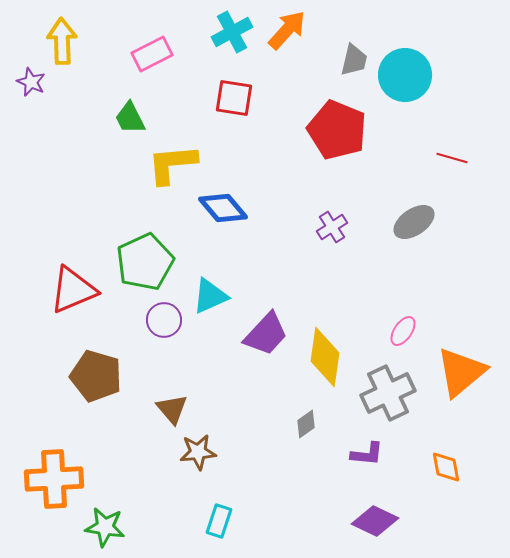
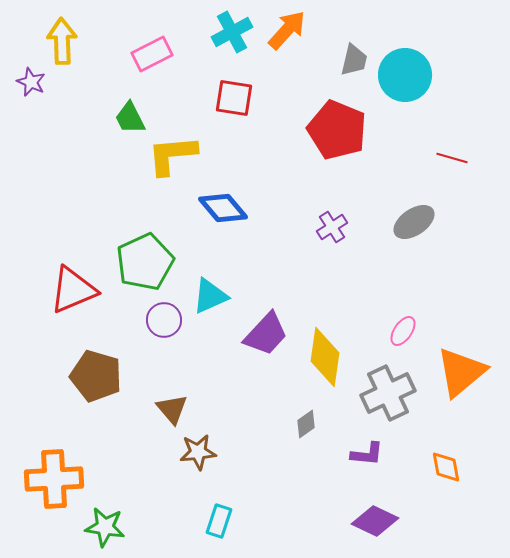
yellow L-shape: moved 9 px up
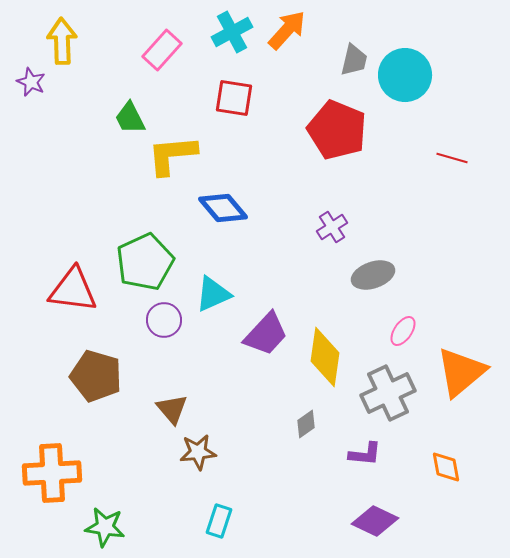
pink rectangle: moved 10 px right, 4 px up; rotated 21 degrees counterclockwise
gray ellipse: moved 41 px left, 53 px down; rotated 15 degrees clockwise
red triangle: rotated 30 degrees clockwise
cyan triangle: moved 3 px right, 2 px up
purple L-shape: moved 2 px left
orange cross: moved 2 px left, 6 px up
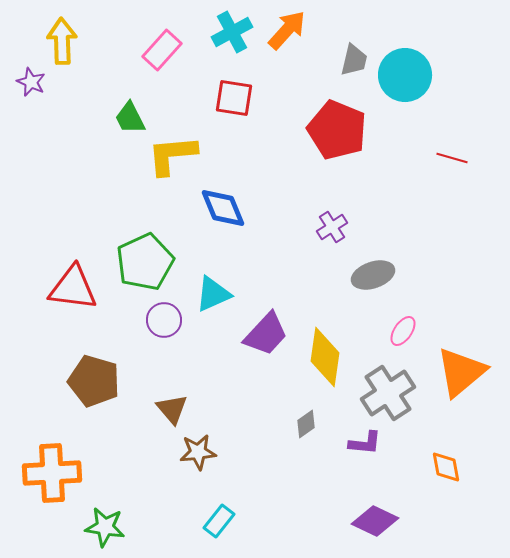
blue diamond: rotated 18 degrees clockwise
red triangle: moved 2 px up
brown pentagon: moved 2 px left, 5 px down
gray cross: rotated 8 degrees counterclockwise
purple L-shape: moved 11 px up
cyan rectangle: rotated 20 degrees clockwise
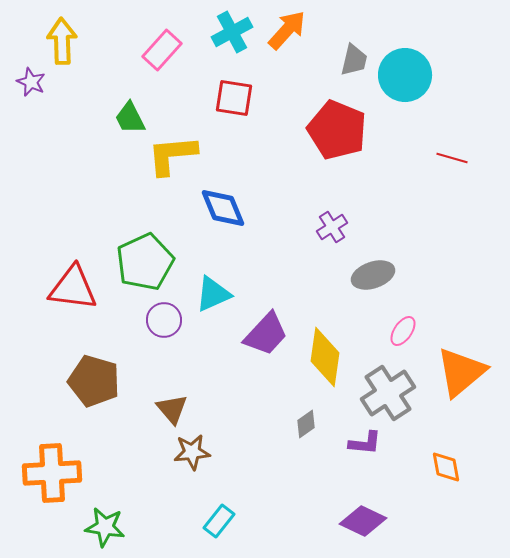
brown star: moved 6 px left
purple diamond: moved 12 px left
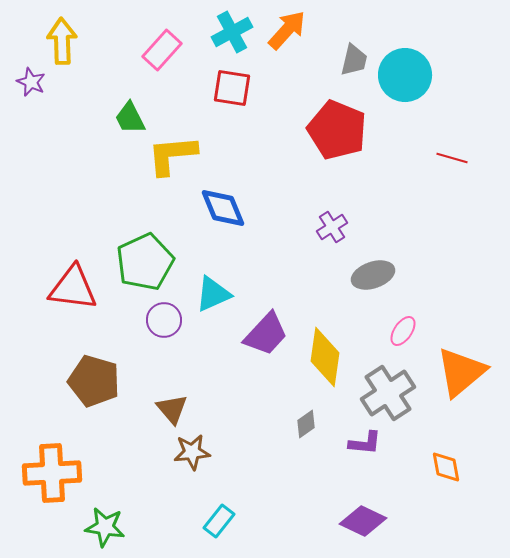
red square: moved 2 px left, 10 px up
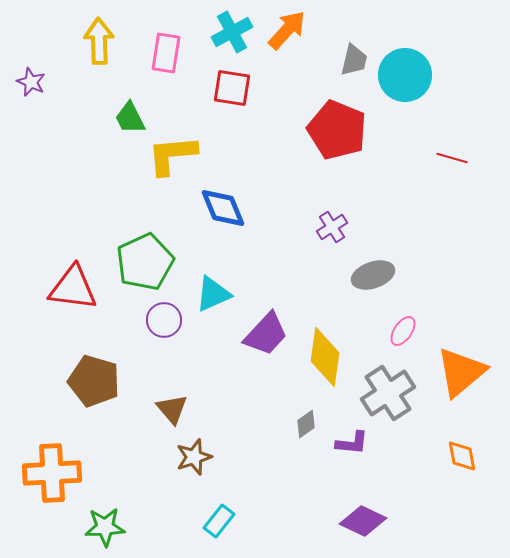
yellow arrow: moved 37 px right
pink rectangle: moved 4 px right, 3 px down; rotated 33 degrees counterclockwise
purple L-shape: moved 13 px left
brown star: moved 2 px right, 5 px down; rotated 12 degrees counterclockwise
orange diamond: moved 16 px right, 11 px up
green star: rotated 12 degrees counterclockwise
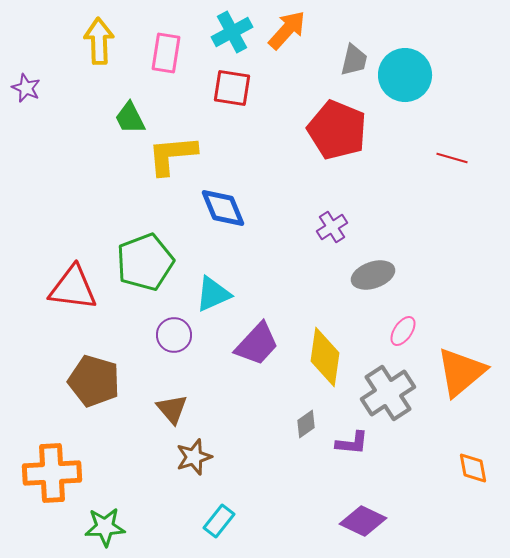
purple star: moved 5 px left, 6 px down
green pentagon: rotated 4 degrees clockwise
purple circle: moved 10 px right, 15 px down
purple trapezoid: moved 9 px left, 10 px down
orange diamond: moved 11 px right, 12 px down
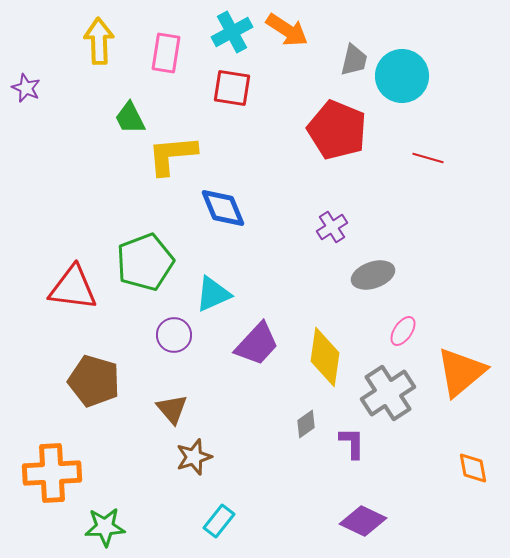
orange arrow: rotated 81 degrees clockwise
cyan circle: moved 3 px left, 1 px down
red line: moved 24 px left
purple L-shape: rotated 96 degrees counterclockwise
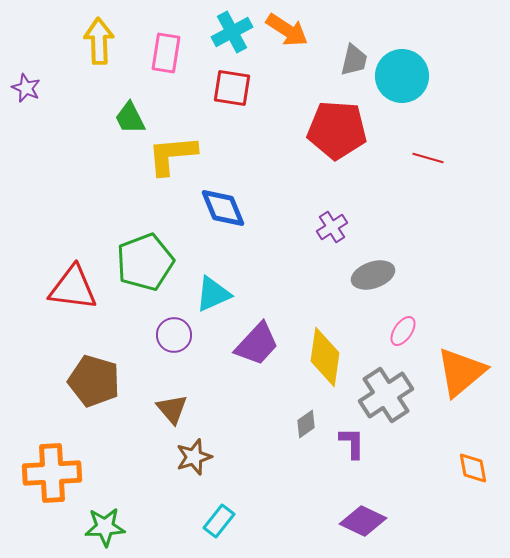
red pentagon: rotated 18 degrees counterclockwise
gray cross: moved 2 px left, 2 px down
